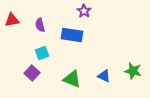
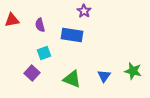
cyan square: moved 2 px right
blue triangle: rotated 40 degrees clockwise
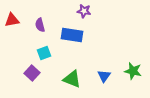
purple star: rotated 24 degrees counterclockwise
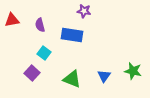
cyan square: rotated 32 degrees counterclockwise
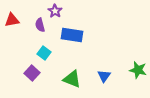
purple star: moved 29 px left; rotated 24 degrees clockwise
green star: moved 5 px right, 1 px up
